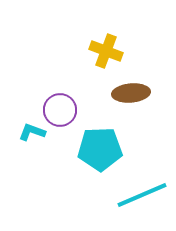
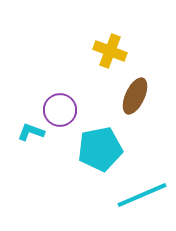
yellow cross: moved 4 px right
brown ellipse: moved 4 px right, 3 px down; rotated 60 degrees counterclockwise
cyan L-shape: moved 1 px left
cyan pentagon: rotated 9 degrees counterclockwise
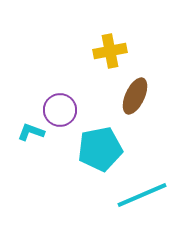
yellow cross: rotated 32 degrees counterclockwise
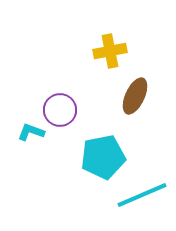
cyan pentagon: moved 3 px right, 8 px down
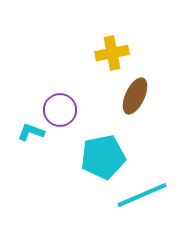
yellow cross: moved 2 px right, 2 px down
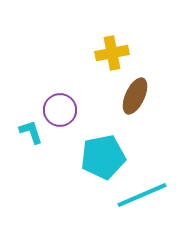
cyan L-shape: rotated 52 degrees clockwise
